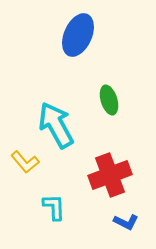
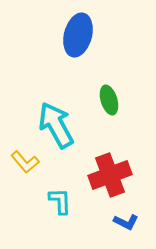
blue ellipse: rotated 9 degrees counterclockwise
cyan L-shape: moved 6 px right, 6 px up
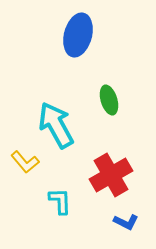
red cross: moved 1 px right; rotated 9 degrees counterclockwise
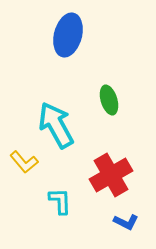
blue ellipse: moved 10 px left
yellow L-shape: moved 1 px left
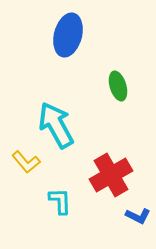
green ellipse: moved 9 px right, 14 px up
yellow L-shape: moved 2 px right
blue L-shape: moved 12 px right, 6 px up
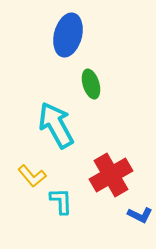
green ellipse: moved 27 px left, 2 px up
yellow L-shape: moved 6 px right, 14 px down
cyan L-shape: moved 1 px right
blue L-shape: moved 2 px right, 1 px up
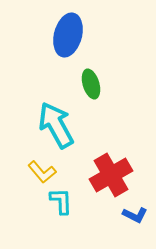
yellow L-shape: moved 10 px right, 4 px up
blue L-shape: moved 5 px left
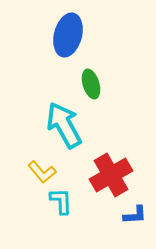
cyan arrow: moved 8 px right
blue L-shape: rotated 30 degrees counterclockwise
